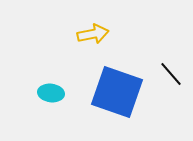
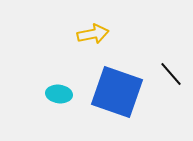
cyan ellipse: moved 8 px right, 1 px down
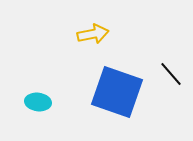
cyan ellipse: moved 21 px left, 8 px down
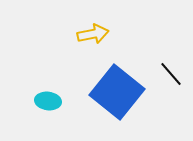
blue square: rotated 20 degrees clockwise
cyan ellipse: moved 10 px right, 1 px up
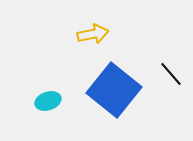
blue square: moved 3 px left, 2 px up
cyan ellipse: rotated 25 degrees counterclockwise
